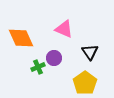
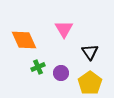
pink triangle: rotated 36 degrees clockwise
orange diamond: moved 3 px right, 2 px down
purple circle: moved 7 px right, 15 px down
yellow pentagon: moved 5 px right
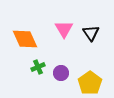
orange diamond: moved 1 px right, 1 px up
black triangle: moved 1 px right, 19 px up
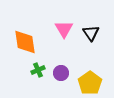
orange diamond: moved 3 px down; rotated 16 degrees clockwise
green cross: moved 3 px down
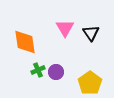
pink triangle: moved 1 px right, 1 px up
purple circle: moved 5 px left, 1 px up
